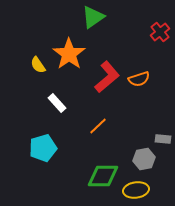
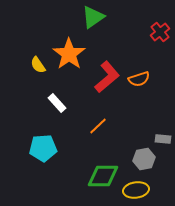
cyan pentagon: rotated 12 degrees clockwise
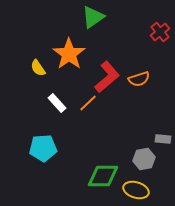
yellow semicircle: moved 3 px down
orange line: moved 10 px left, 23 px up
yellow ellipse: rotated 25 degrees clockwise
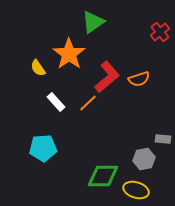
green triangle: moved 5 px down
white rectangle: moved 1 px left, 1 px up
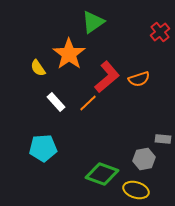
green diamond: moved 1 px left, 2 px up; rotated 20 degrees clockwise
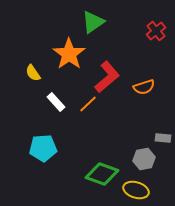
red cross: moved 4 px left, 1 px up
yellow semicircle: moved 5 px left, 5 px down
orange semicircle: moved 5 px right, 8 px down
orange line: moved 1 px down
gray rectangle: moved 1 px up
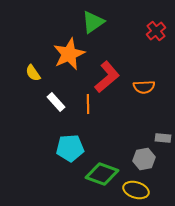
orange star: rotated 12 degrees clockwise
orange semicircle: rotated 15 degrees clockwise
orange line: rotated 48 degrees counterclockwise
cyan pentagon: moved 27 px right
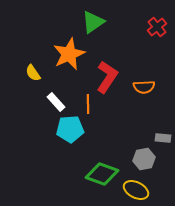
red cross: moved 1 px right, 4 px up
red L-shape: rotated 16 degrees counterclockwise
cyan pentagon: moved 19 px up
yellow ellipse: rotated 10 degrees clockwise
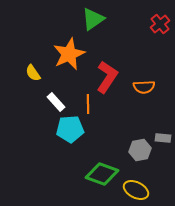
green triangle: moved 3 px up
red cross: moved 3 px right, 3 px up
gray hexagon: moved 4 px left, 9 px up
